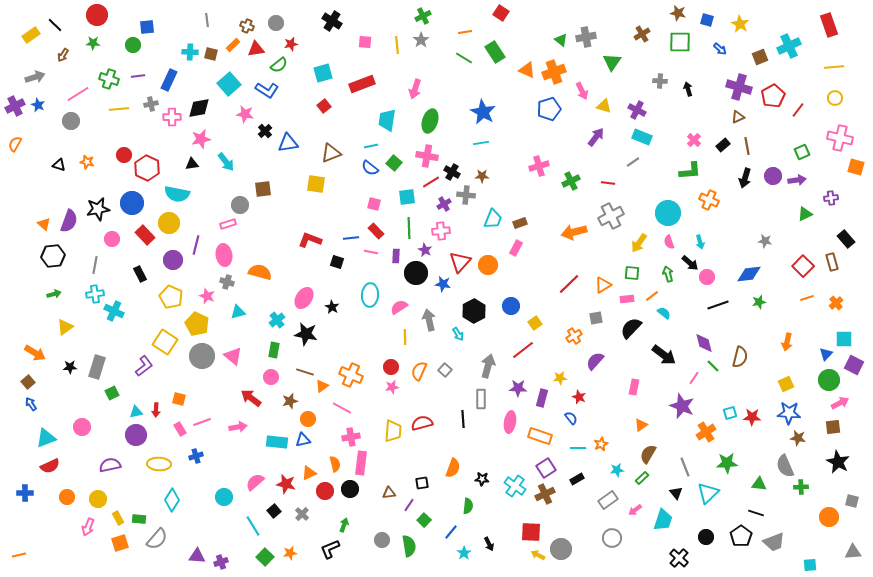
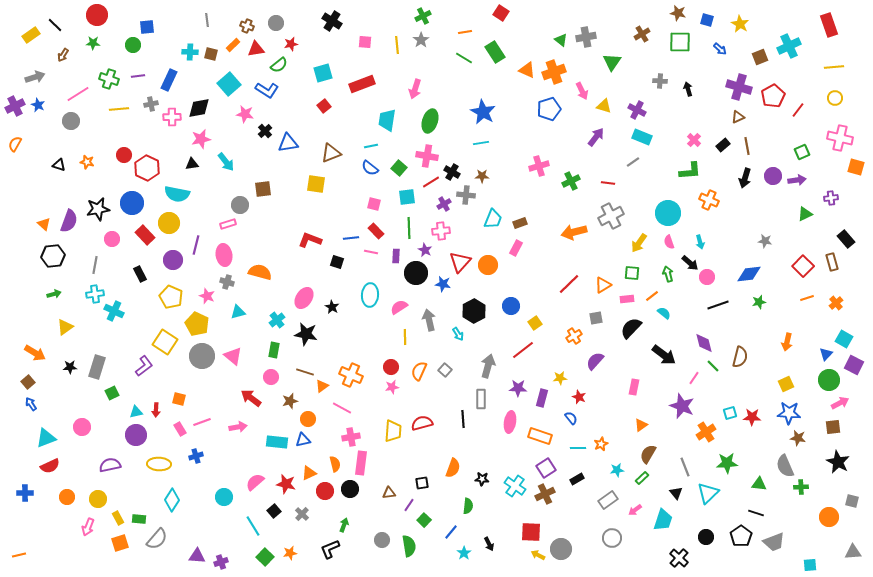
green square at (394, 163): moved 5 px right, 5 px down
cyan square at (844, 339): rotated 30 degrees clockwise
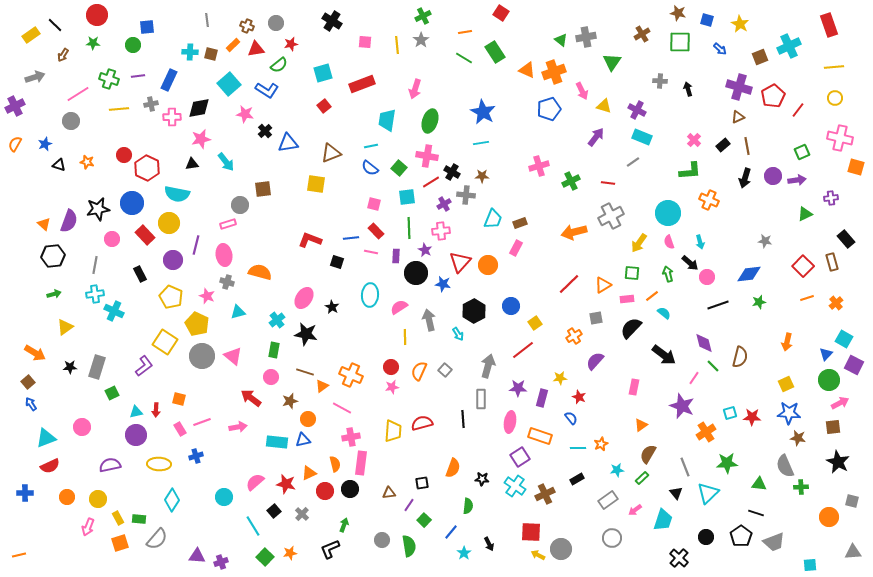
blue star at (38, 105): moved 7 px right, 39 px down; rotated 24 degrees clockwise
purple square at (546, 468): moved 26 px left, 11 px up
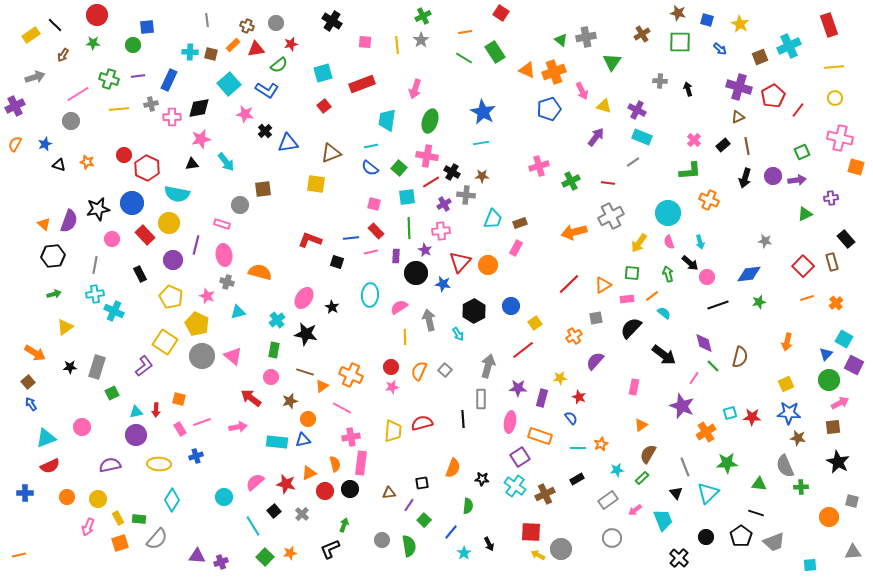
pink rectangle at (228, 224): moved 6 px left; rotated 35 degrees clockwise
pink line at (371, 252): rotated 24 degrees counterclockwise
cyan trapezoid at (663, 520): rotated 40 degrees counterclockwise
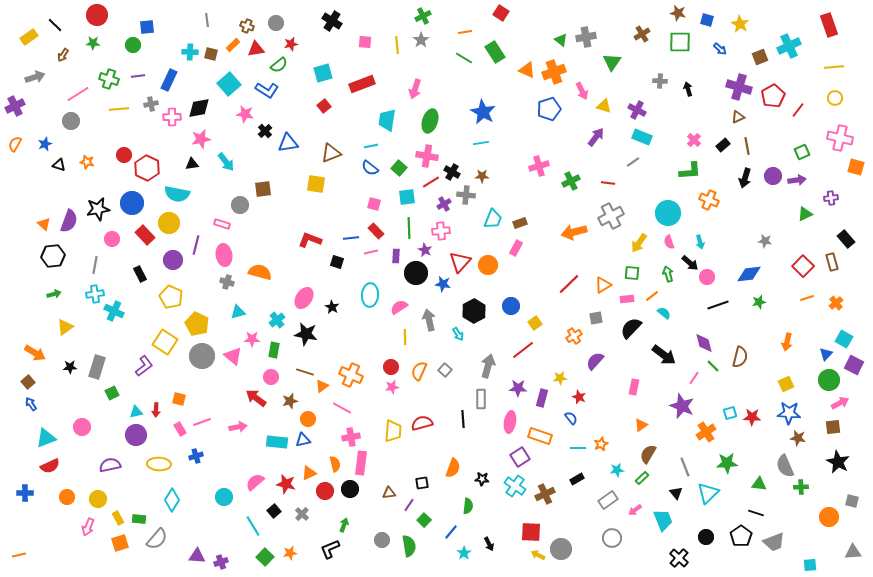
yellow rectangle at (31, 35): moved 2 px left, 2 px down
pink star at (207, 296): moved 45 px right, 43 px down; rotated 21 degrees counterclockwise
red arrow at (251, 398): moved 5 px right
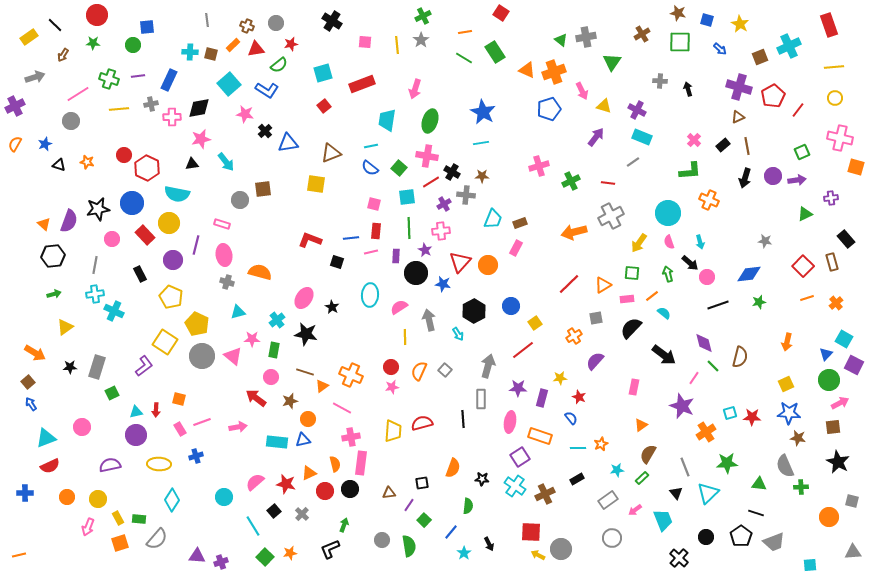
gray circle at (240, 205): moved 5 px up
red rectangle at (376, 231): rotated 49 degrees clockwise
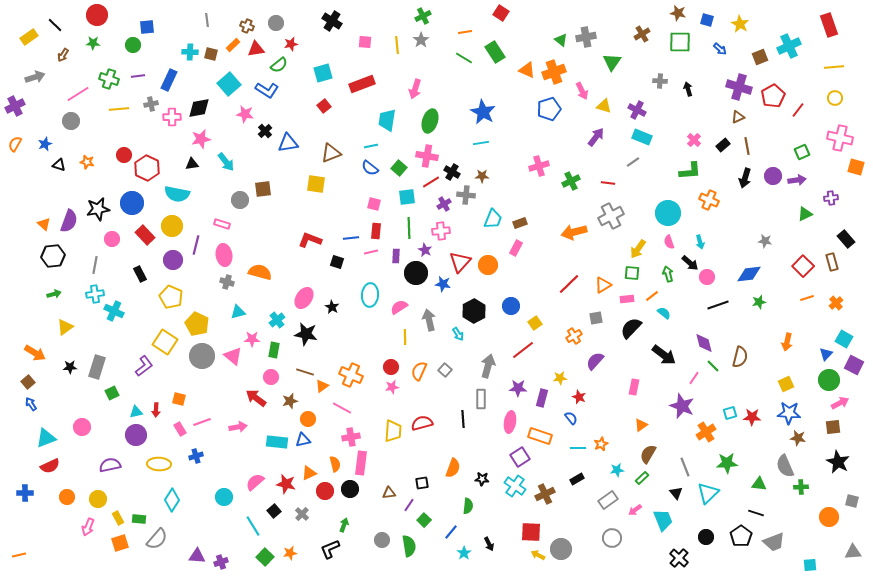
yellow circle at (169, 223): moved 3 px right, 3 px down
yellow arrow at (639, 243): moved 1 px left, 6 px down
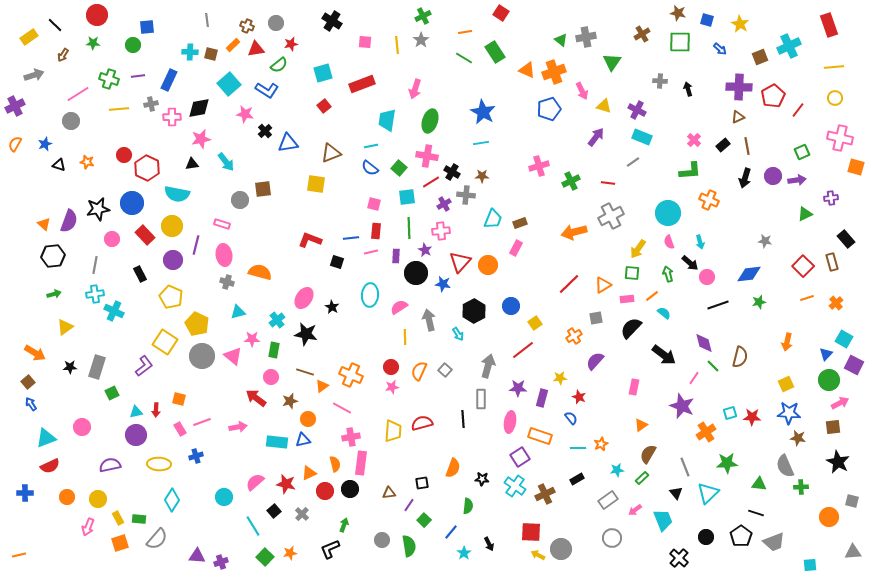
gray arrow at (35, 77): moved 1 px left, 2 px up
purple cross at (739, 87): rotated 15 degrees counterclockwise
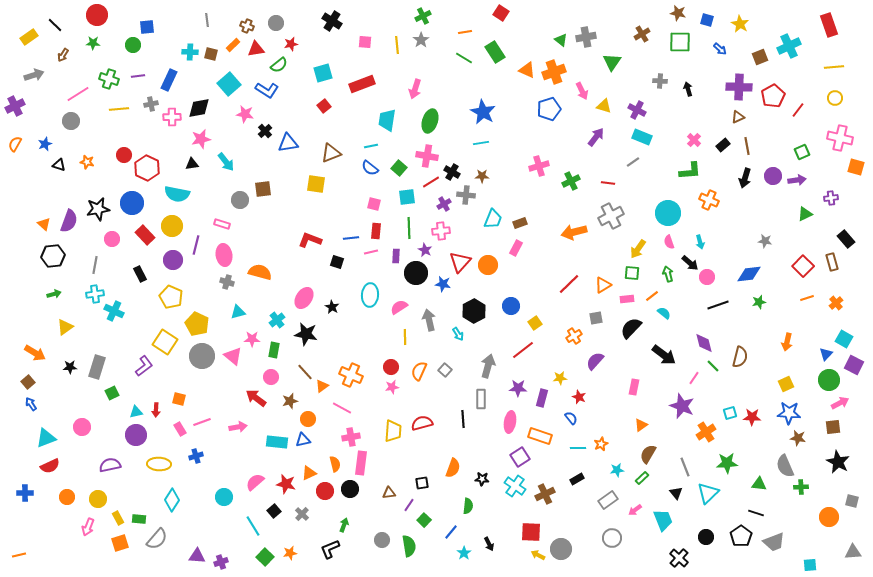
brown line at (305, 372): rotated 30 degrees clockwise
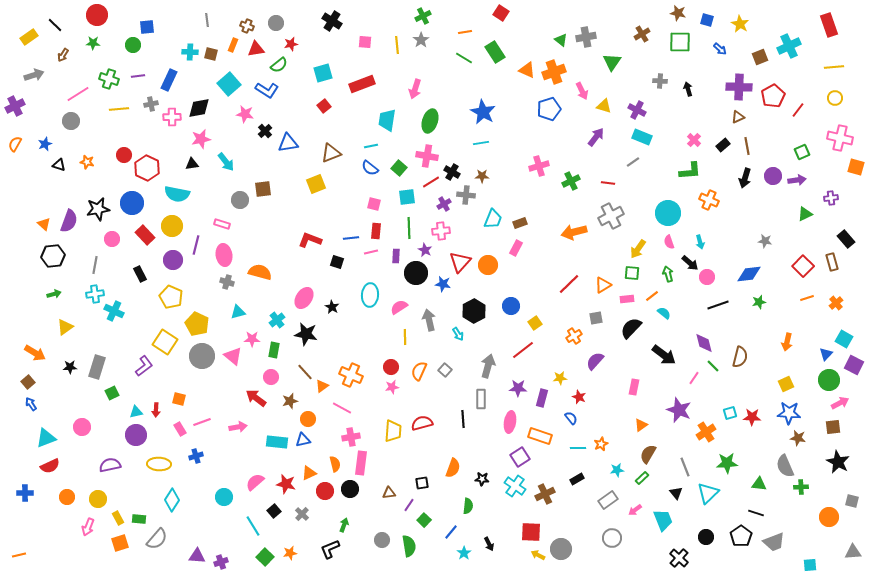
orange rectangle at (233, 45): rotated 24 degrees counterclockwise
yellow square at (316, 184): rotated 30 degrees counterclockwise
purple star at (682, 406): moved 3 px left, 4 px down
